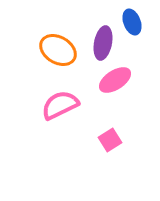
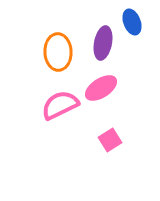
orange ellipse: moved 2 px down; rotated 57 degrees clockwise
pink ellipse: moved 14 px left, 8 px down
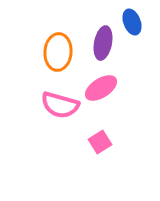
orange ellipse: rotated 6 degrees clockwise
pink semicircle: rotated 138 degrees counterclockwise
pink square: moved 10 px left, 2 px down
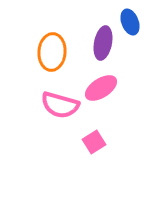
blue ellipse: moved 2 px left
orange ellipse: moved 6 px left
pink square: moved 6 px left
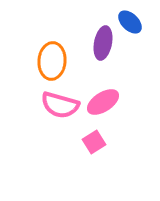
blue ellipse: rotated 25 degrees counterclockwise
orange ellipse: moved 9 px down
pink ellipse: moved 2 px right, 14 px down
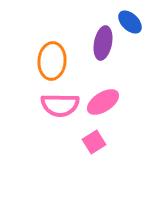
pink semicircle: rotated 15 degrees counterclockwise
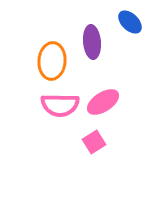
purple ellipse: moved 11 px left, 1 px up; rotated 16 degrees counterclockwise
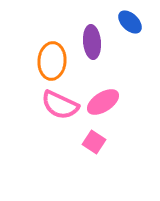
pink semicircle: rotated 24 degrees clockwise
pink square: rotated 25 degrees counterclockwise
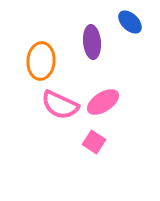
orange ellipse: moved 11 px left
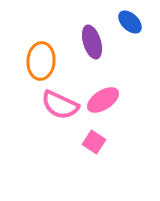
purple ellipse: rotated 12 degrees counterclockwise
pink ellipse: moved 2 px up
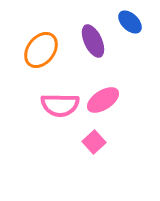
purple ellipse: moved 1 px right, 1 px up; rotated 8 degrees counterclockwise
orange ellipse: moved 11 px up; rotated 33 degrees clockwise
pink semicircle: rotated 24 degrees counterclockwise
pink square: rotated 15 degrees clockwise
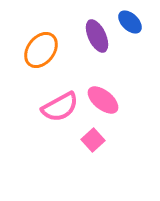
purple ellipse: moved 4 px right, 5 px up
pink ellipse: rotated 72 degrees clockwise
pink semicircle: moved 2 px down; rotated 30 degrees counterclockwise
pink square: moved 1 px left, 2 px up
